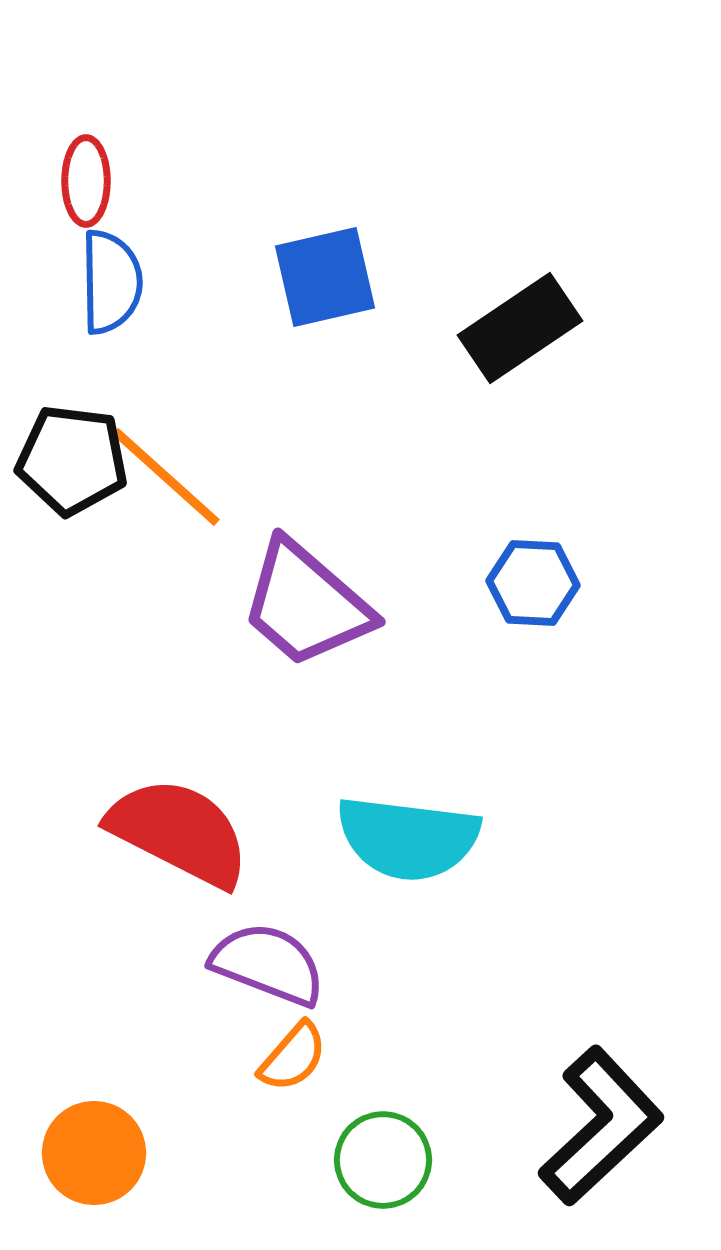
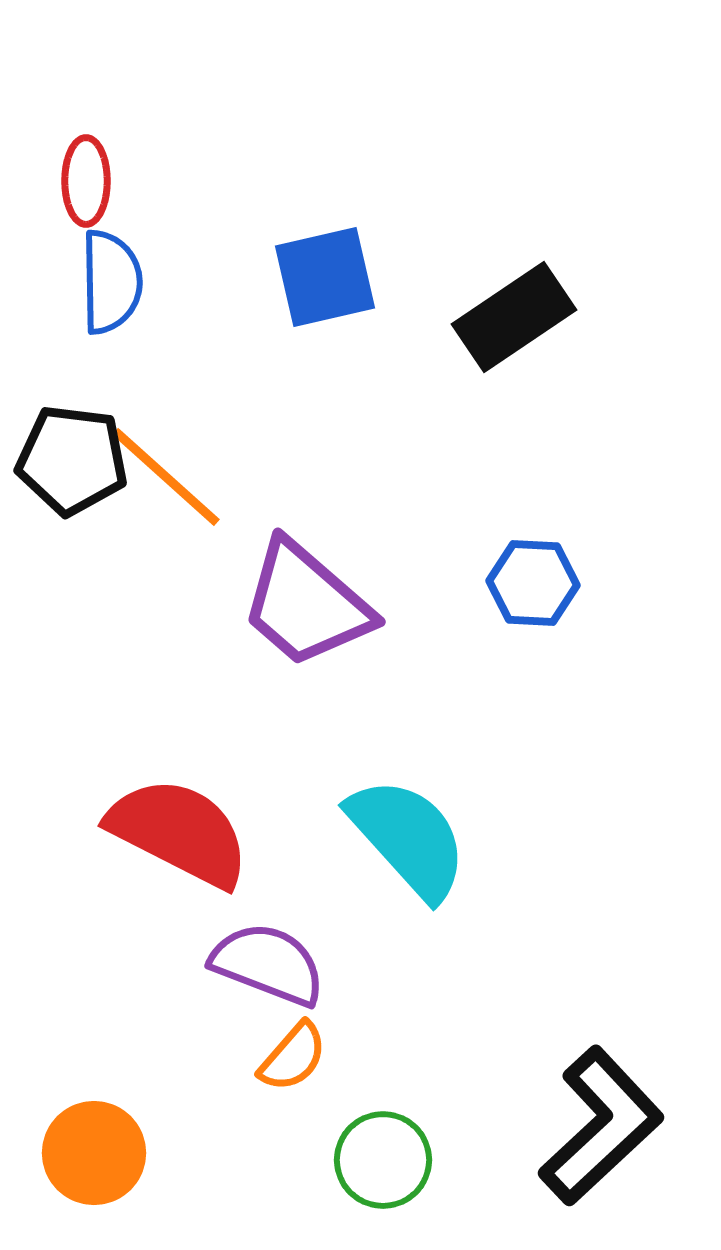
black rectangle: moved 6 px left, 11 px up
cyan semicircle: rotated 139 degrees counterclockwise
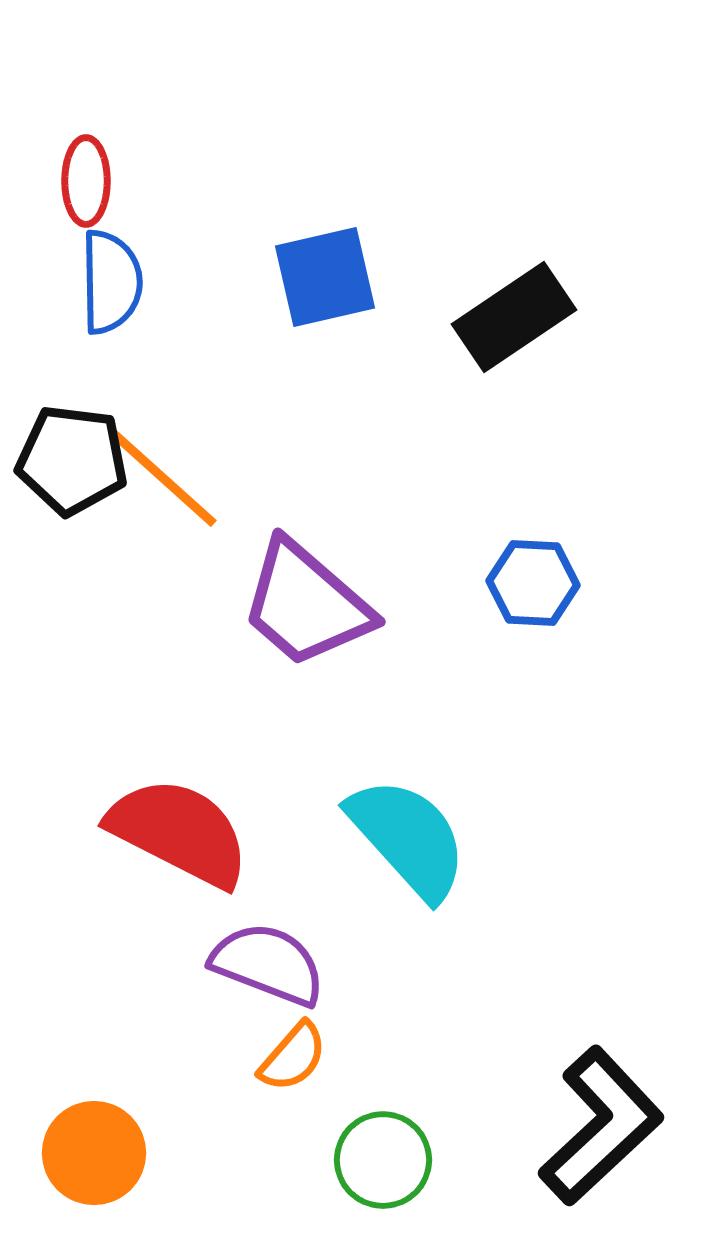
orange line: moved 3 px left, 1 px down
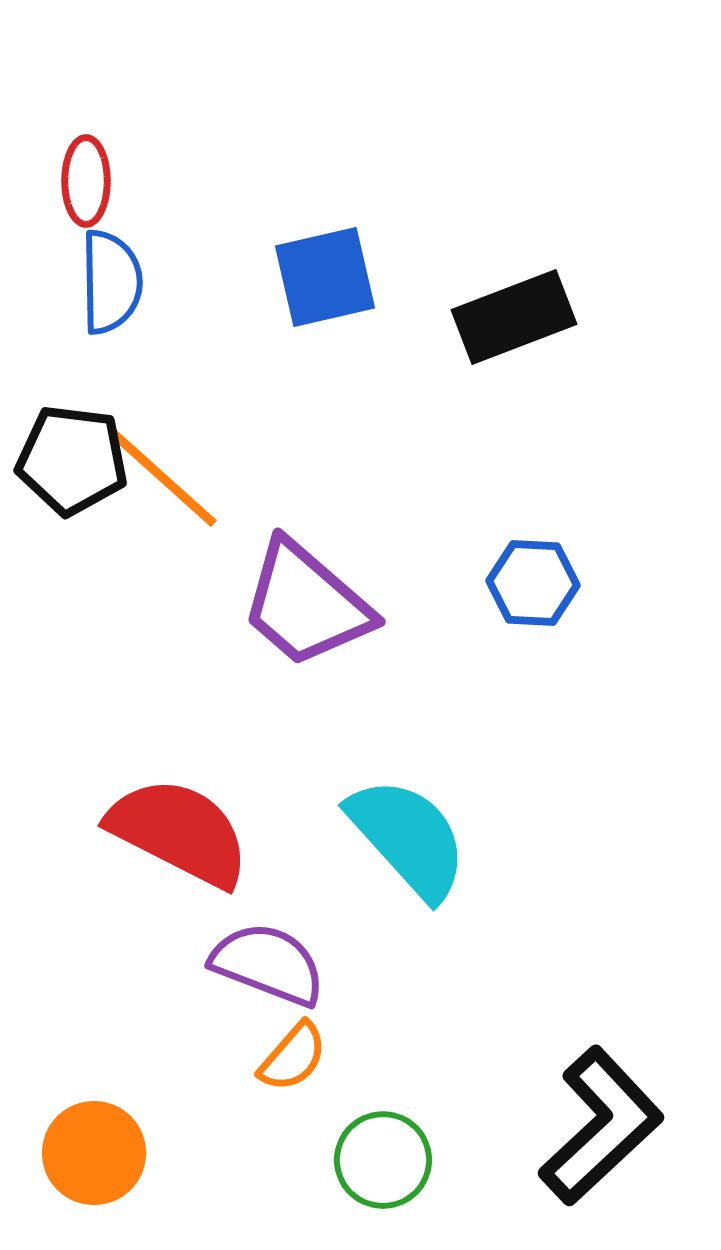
black rectangle: rotated 13 degrees clockwise
